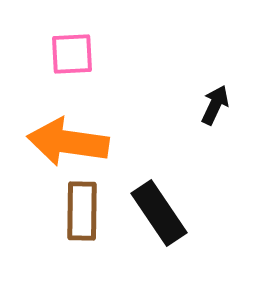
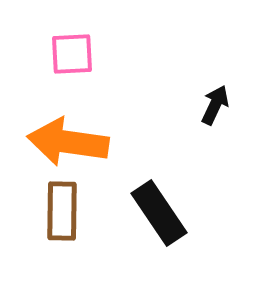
brown rectangle: moved 20 px left
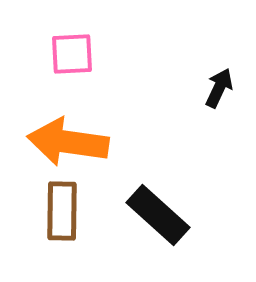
black arrow: moved 4 px right, 17 px up
black rectangle: moved 1 px left, 2 px down; rotated 14 degrees counterclockwise
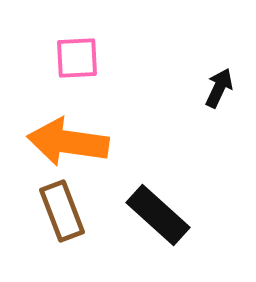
pink square: moved 5 px right, 4 px down
brown rectangle: rotated 22 degrees counterclockwise
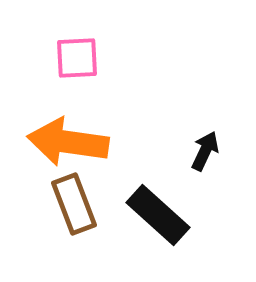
black arrow: moved 14 px left, 63 px down
brown rectangle: moved 12 px right, 7 px up
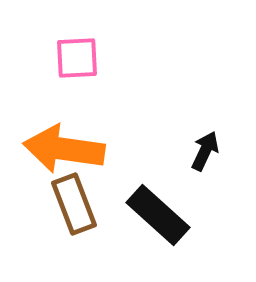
orange arrow: moved 4 px left, 7 px down
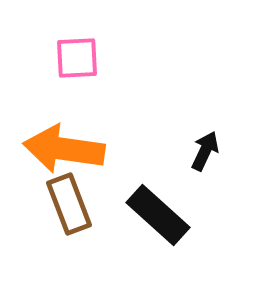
brown rectangle: moved 5 px left
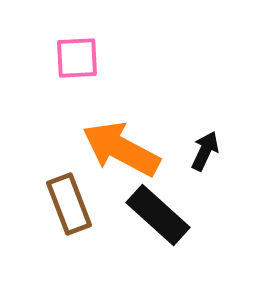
orange arrow: moved 57 px right; rotated 20 degrees clockwise
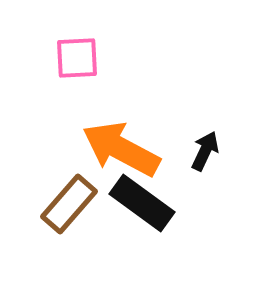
brown rectangle: rotated 62 degrees clockwise
black rectangle: moved 16 px left, 12 px up; rotated 6 degrees counterclockwise
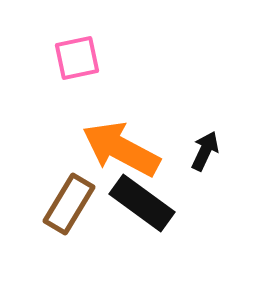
pink square: rotated 9 degrees counterclockwise
brown rectangle: rotated 10 degrees counterclockwise
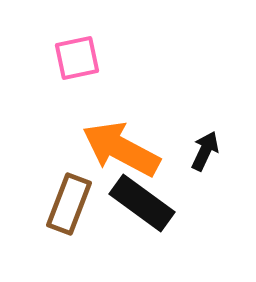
brown rectangle: rotated 10 degrees counterclockwise
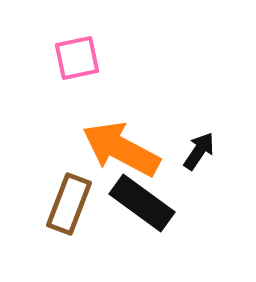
black arrow: moved 6 px left; rotated 9 degrees clockwise
